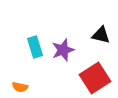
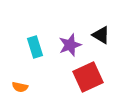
black triangle: rotated 18 degrees clockwise
purple star: moved 7 px right, 5 px up
red square: moved 7 px left, 1 px up; rotated 8 degrees clockwise
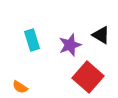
cyan rectangle: moved 3 px left, 7 px up
red square: rotated 24 degrees counterclockwise
orange semicircle: rotated 21 degrees clockwise
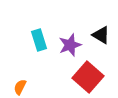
cyan rectangle: moved 7 px right
orange semicircle: rotated 84 degrees clockwise
